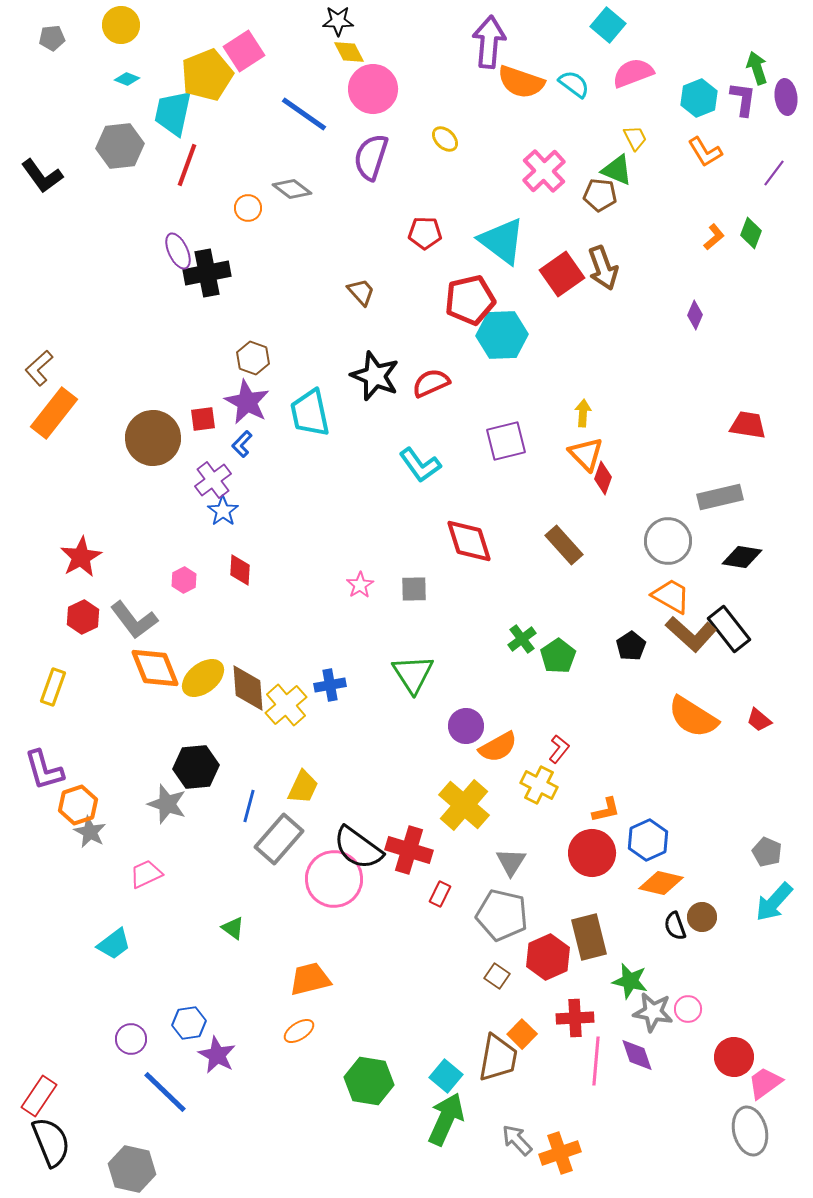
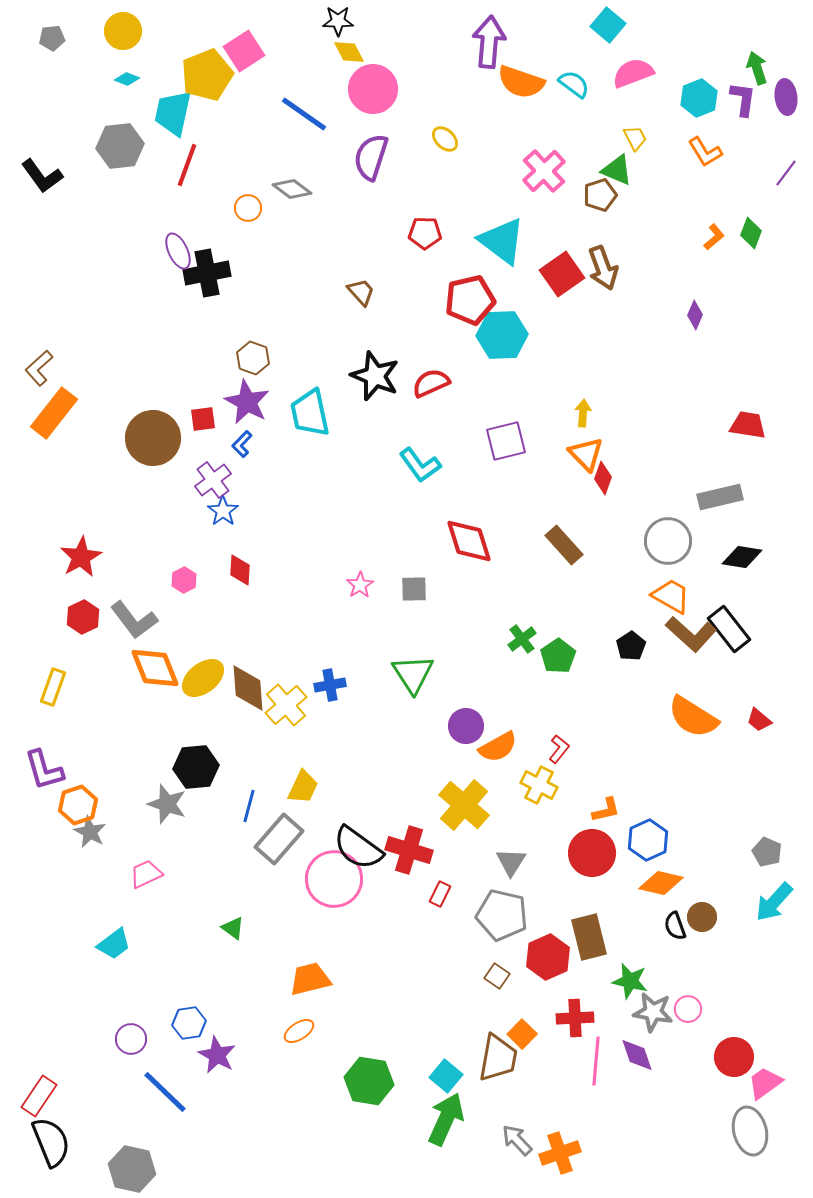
yellow circle at (121, 25): moved 2 px right, 6 px down
purple line at (774, 173): moved 12 px right
brown pentagon at (600, 195): rotated 24 degrees counterclockwise
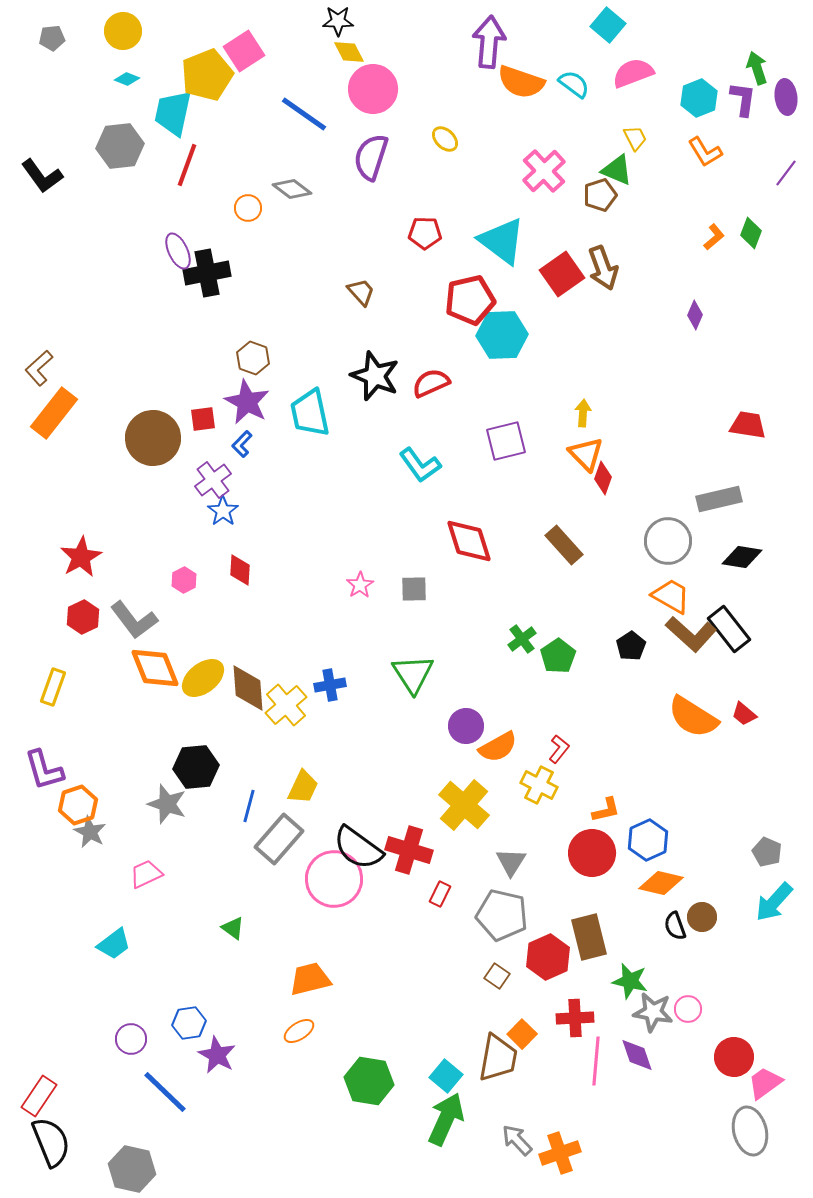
gray rectangle at (720, 497): moved 1 px left, 2 px down
red trapezoid at (759, 720): moved 15 px left, 6 px up
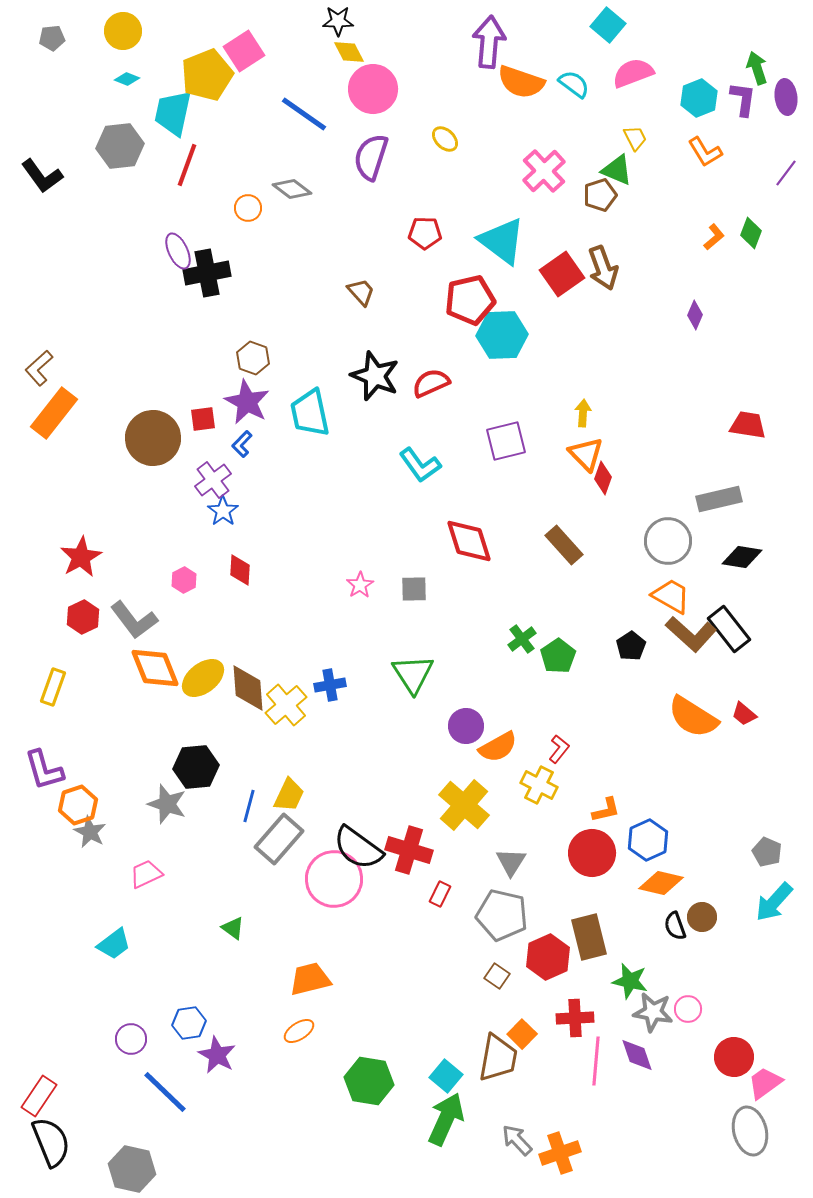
yellow trapezoid at (303, 787): moved 14 px left, 8 px down
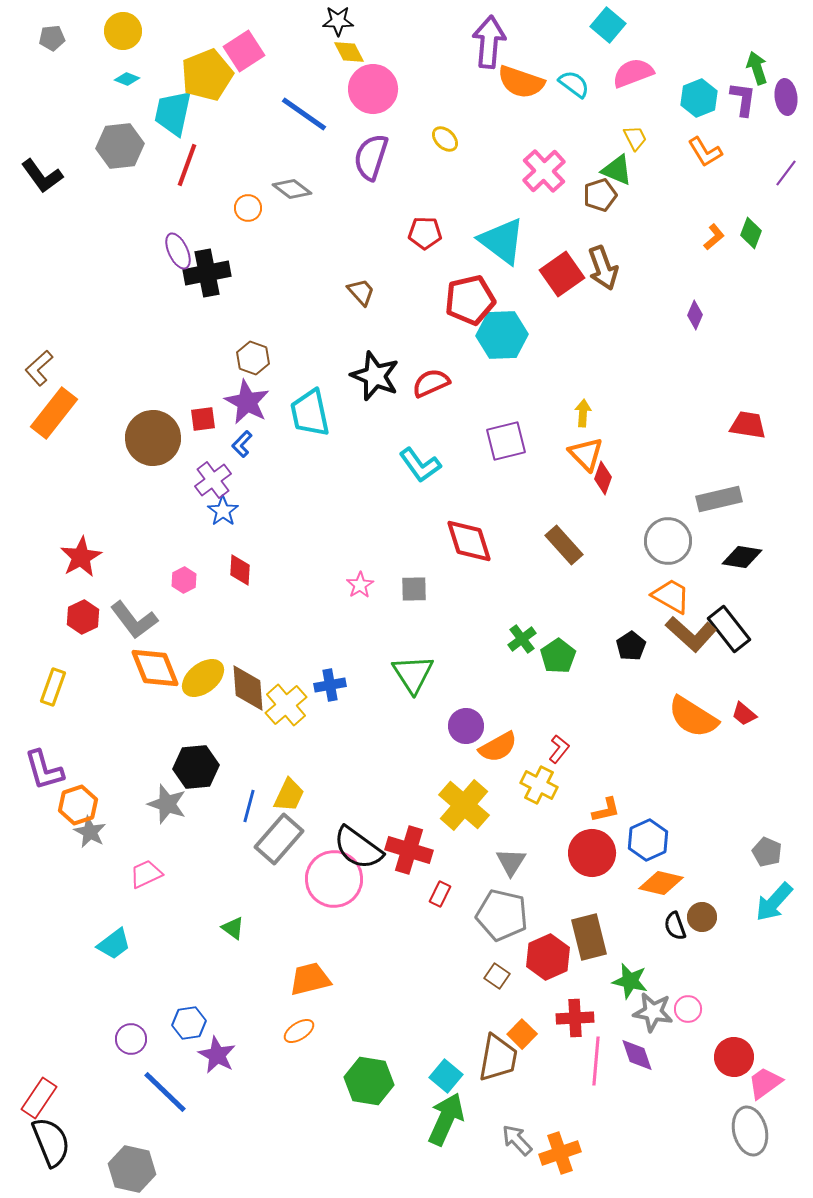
red rectangle at (39, 1096): moved 2 px down
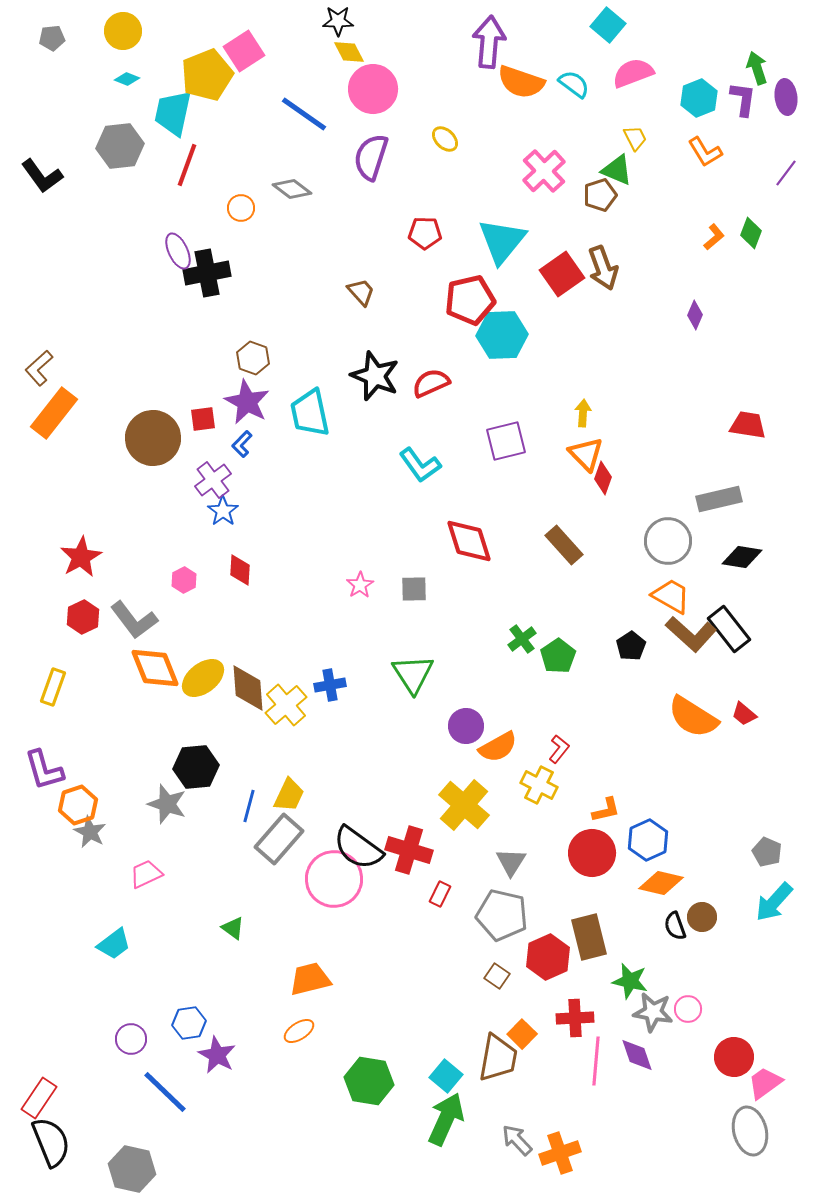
orange circle at (248, 208): moved 7 px left
cyan triangle at (502, 241): rotated 32 degrees clockwise
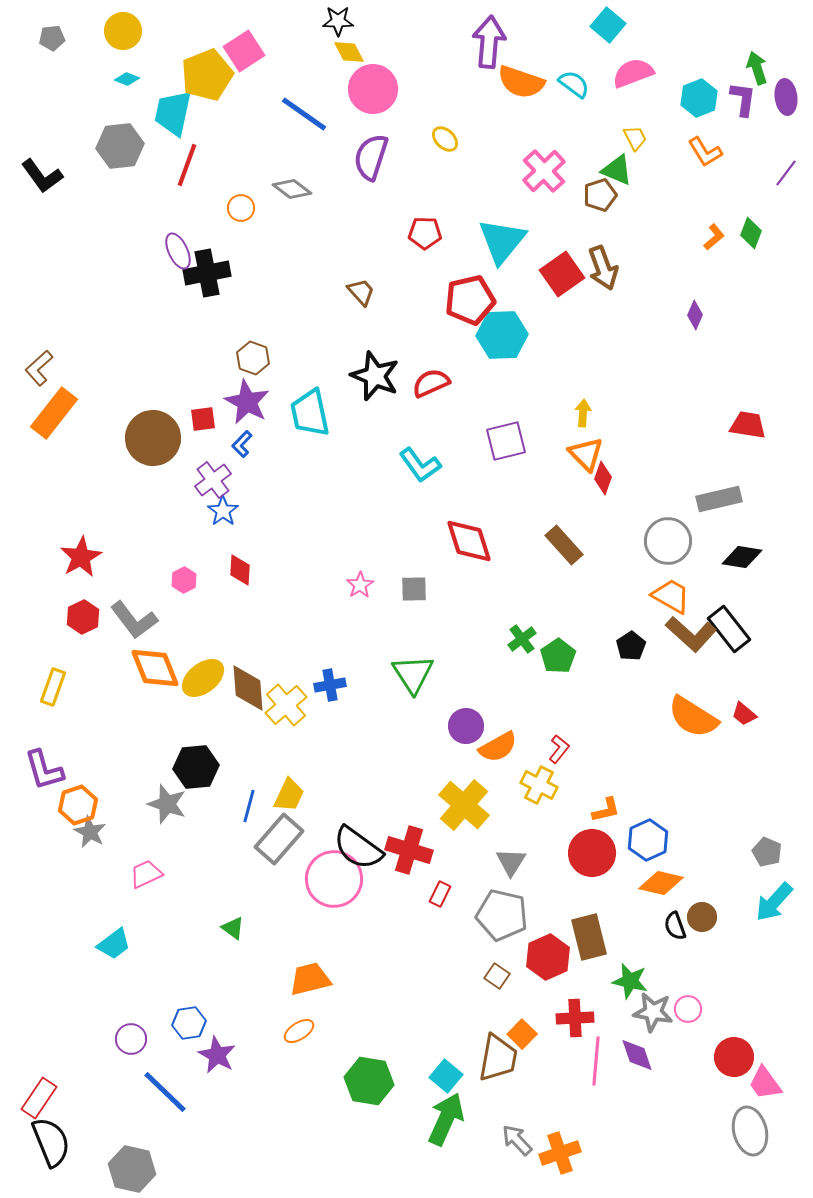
pink trapezoid at (765, 1083): rotated 90 degrees counterclockwise
